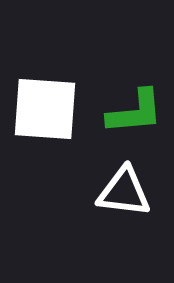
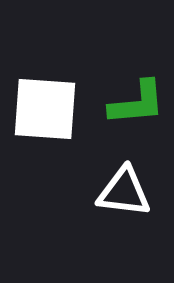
green L-shape: moved 2 px right, 9 px up
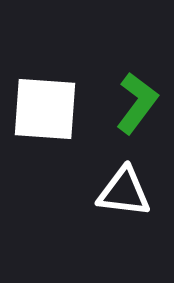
green L-shape: rotated 48 degrees counterclockwise
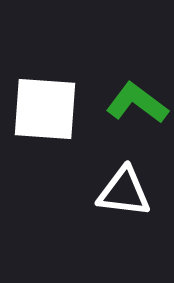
green L-shape: rotated 90 degrees counterclockwise
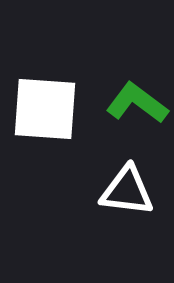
white triangle: moved 3 px right, 1 px up
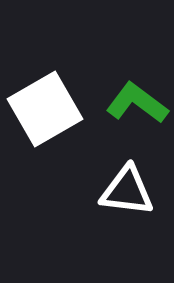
white square: rotated 34 degrees counterclockwise
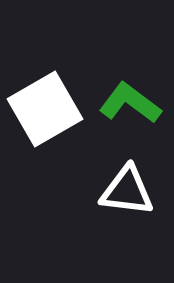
green L-shape: moved 7 px left
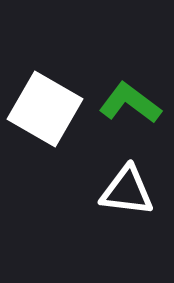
white square: rotated 30 degrees counterclockwise
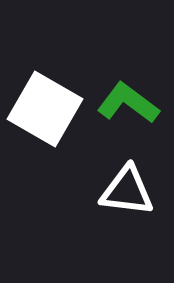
green L-shape: moved 2 px left
